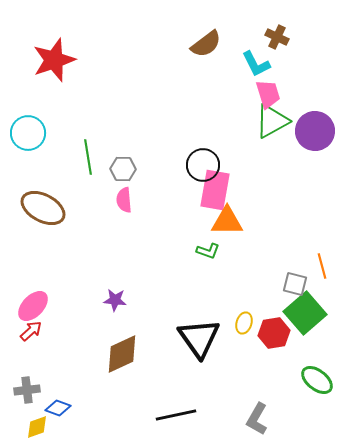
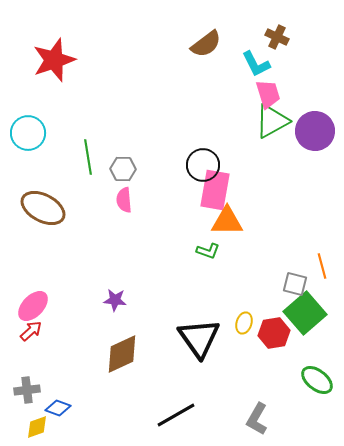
black line: rotated 18 degrees counterclockwise
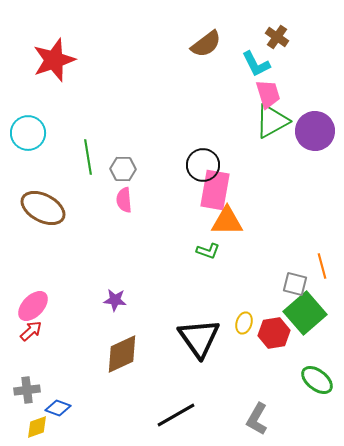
brown cross: rotated 10 degrees clockwise
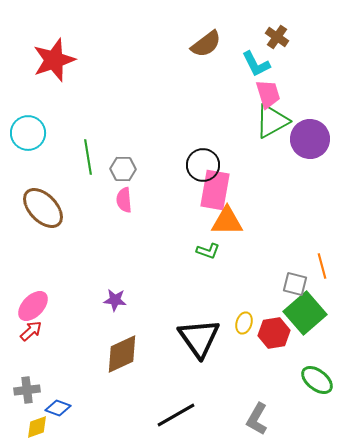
purple circle: moved 5 px left, 8 px down
brown ellipse: rotated 18 degrees clockwise
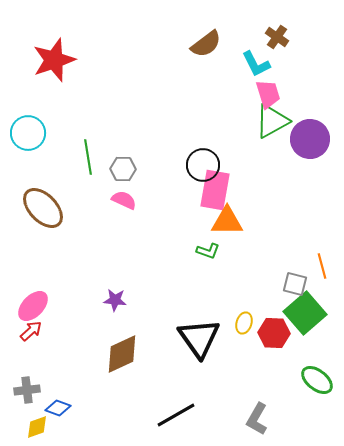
pink semicircle: rotated 120 degrees clockwise
red hexagon: rotated 12 degrees clockwise
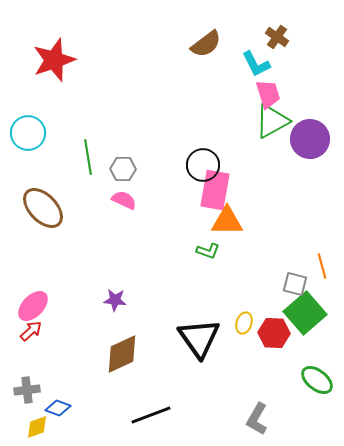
black line: moved 25 px left; rotated 9 degrees clockwise
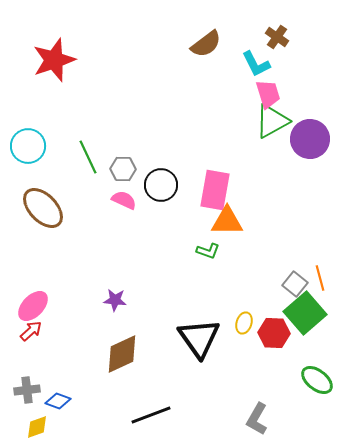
cyan circle: moved 13 px down
green line: rotated 16 degrees counterclockwise
black circle: moved 42 px left, 20 px down
orange line: moved 2 px left, 12 px down
gray square: rotated 25 degrees clockwise
blue diamond: moved 7 px up
